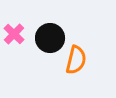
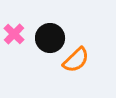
orange semicircle: rotated 32 degrees clockwise
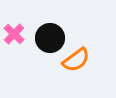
orange semicircle: rotated 8 degrees clockwise
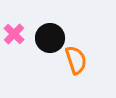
orange semicircle: rotated 72 degrees counterclockwise
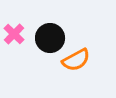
orange semicircle: rotated 80 degrees clockwise
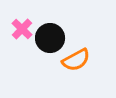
pink cross: moved 8 px right, 5 px up
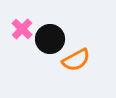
black circle: moved 1 px down
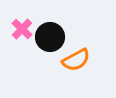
black circle: moved 2 px up
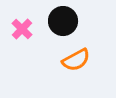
black circle: moved 13 px right, 16 px up
